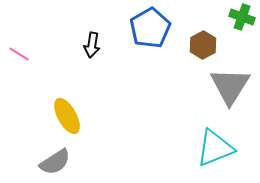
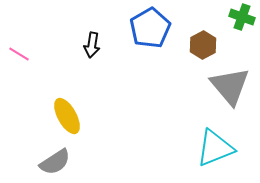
gray triangle: rotated 12 degrees counterclockwise
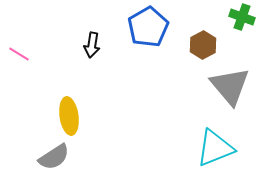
blue pentagon: moved 2 px left, 1 px up
yellow ellipse: moved 2 px right; rotated 21 degrees clockwise
gray semicircle: moved 1 px left, 5 px up
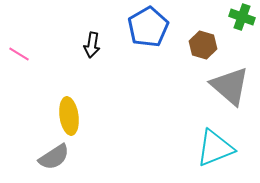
brown hexagon: rotated 16 degrees counterclockwise
gray triangle: rotated 9 degrees counterclockwise
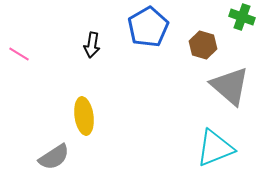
yellow ellipse: moved 15 px right
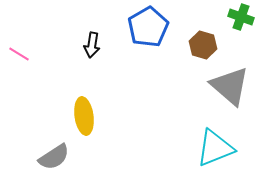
green cross: moved 1 px left
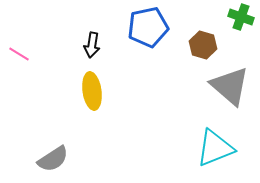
blue pentagon: rotated 18 degrees clockwise
yellow ellipse: moved 8 px right, 25 px up
gray semicircle: moved 1 px left, 2 px down
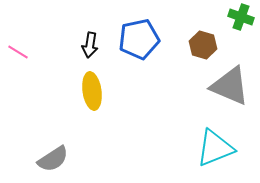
blue pentagon: moved 9 px left, 12 px down
black arrow: moved 2 px left
pink line: moved 1 px left, 2 px up
gray triangle: rotated 18 degrees counterclockwise
